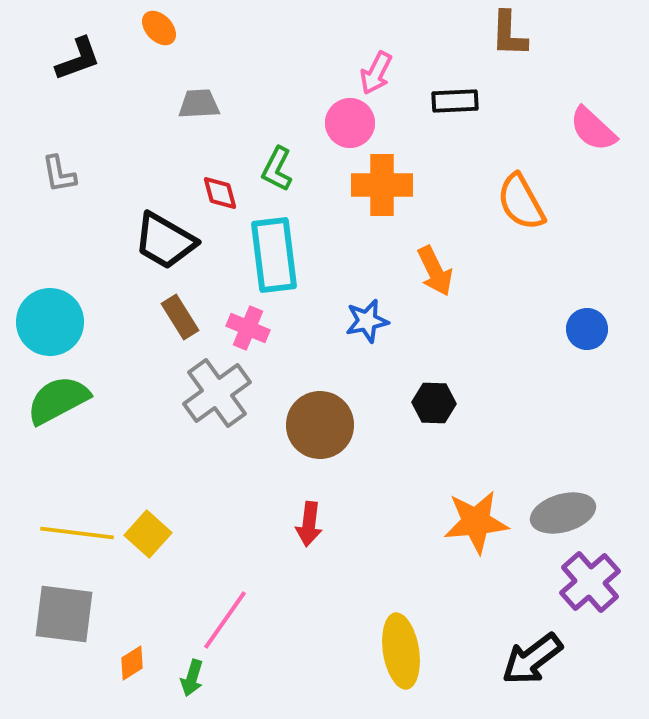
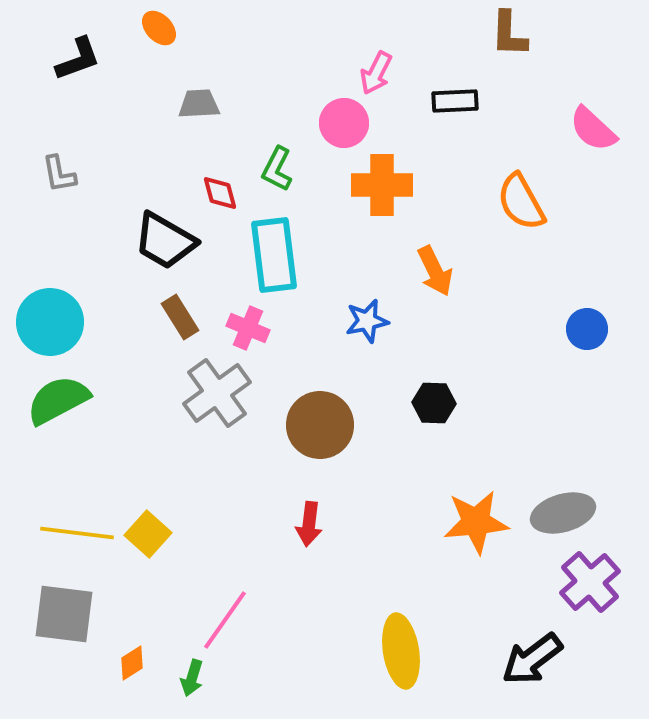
pink circle: moved 6 px left
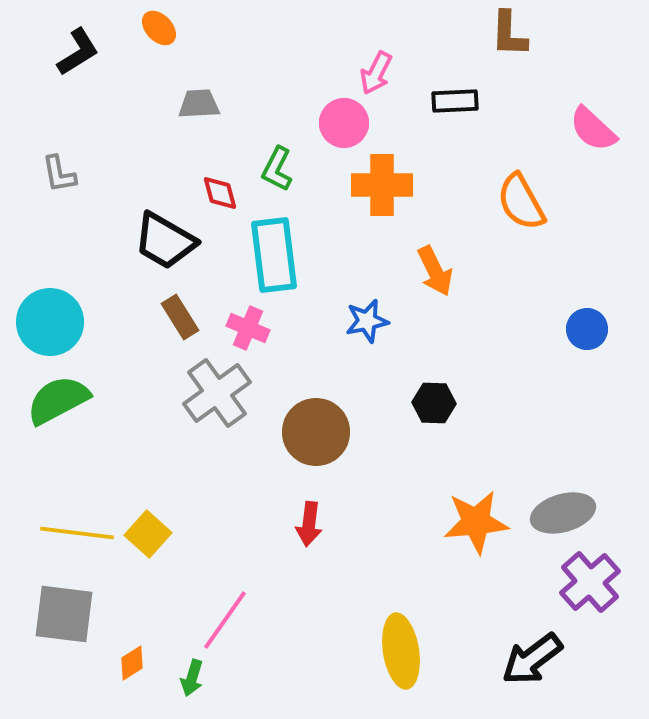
black L-shape: moved 7 px up; rotated 12 degrees counterclockwise
brown circle: moved 4 px left, 7 px down
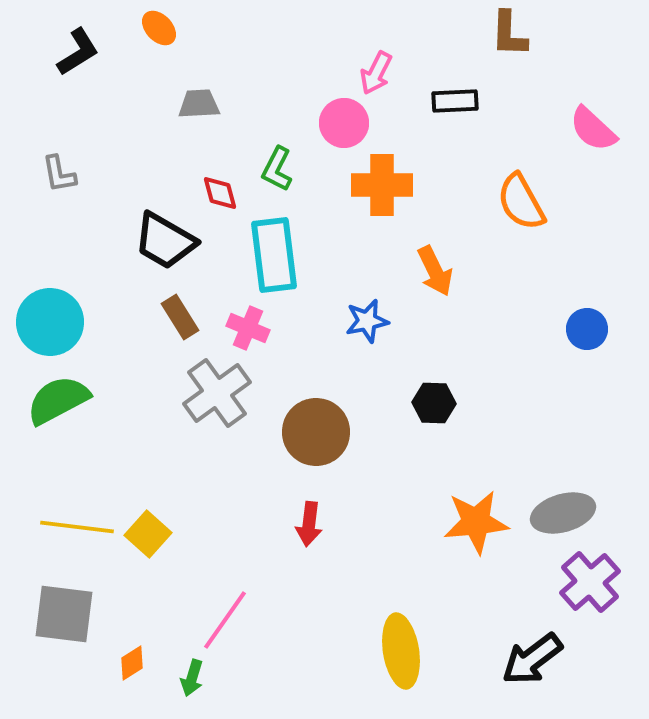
yellow line: moved 6 px up
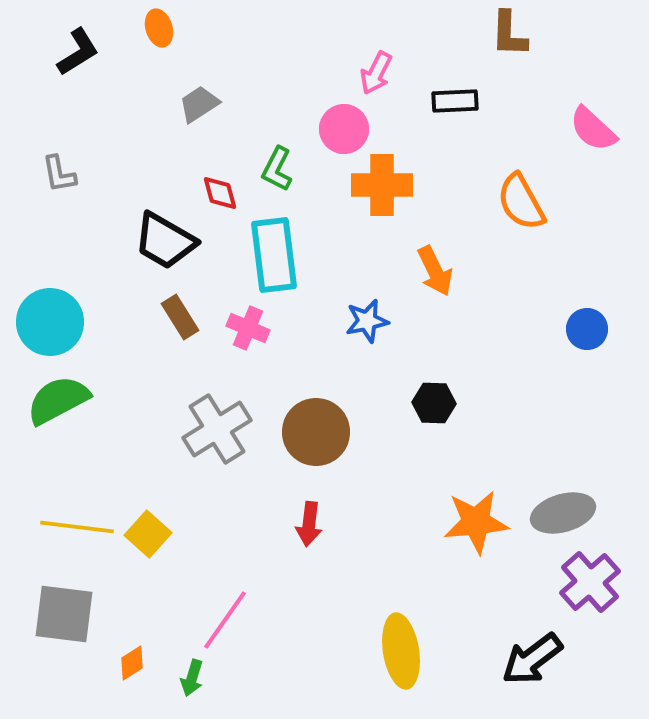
orange ellipse: rotated 27 degrees clockwise
gray trapezoid: rotated 30 degrees counterclockwise
pink circle: moved 6 px down
gray cross: moved 36 px down; rotated 4 degrees clockwise
